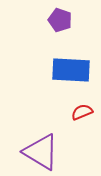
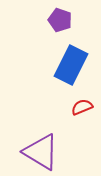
blue rectangle: moved 5 px up; rotated 66 degrees counterclockwise
red semicircle: moved 5 px up
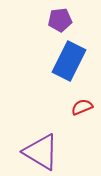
purple pentagon: rotated 25 degrees counterclockwise
blue rectangle: moved 2 px left, 4 px up
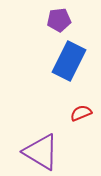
purple pentagon: moved 1 px left
red semicircle: moved 1 px left, 6 px down
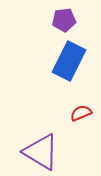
purple pentagon: moved 5 px right
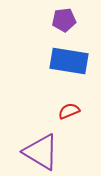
blue rectangle: rotated 72 degrees clockwise
red semicircle: moved 12 px left, 2 px up
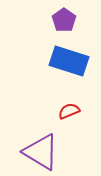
purple pentagon: rotated 30 degrees counterclockwise
blue rectangle: rotated 9 degrees clockwise
